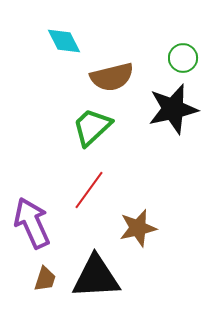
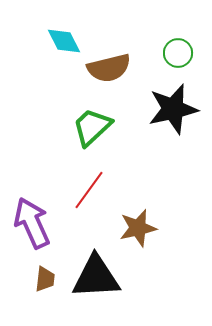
green circle: moved 5 px left, 5 px up
brown semicircle: moved 3 px left, 9 px up
brown trapezoid: rotated 12 degrees counterclockwise
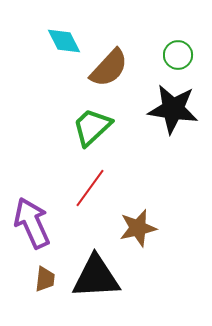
green circle: moved 2 px down
brown semicircle: rotated 33 degrees counterclockwise
black star: rotated 21 degrees clockwise
red line: moved 1 px right, 2 px up
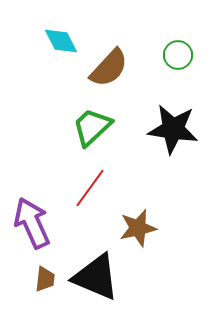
cyan diamond: moved 3 px left
black star: moved 20 px down
black triangle: rotated 26 degrees clockwise
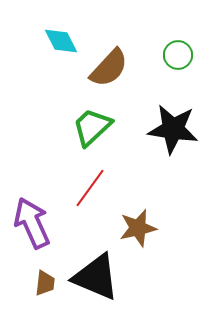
brown trapezoid: moved 4 px down
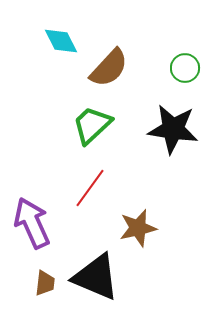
green circle: moved 7 px right, 13 px down
green trapezoid: moved 2 px up
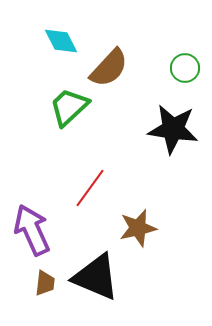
green trapezoid: moved 23 px left, 18 px up
purple arrow: moved 7 px down
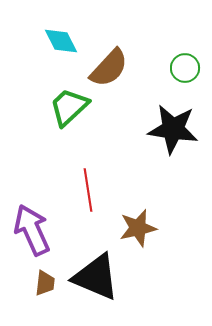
red line: moved 2 px left, 2 px down; rotated 45 degrees counterclockwise
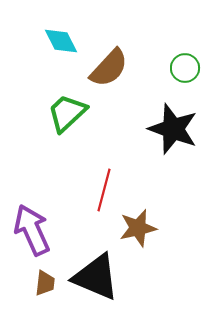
green trapezoid: moved 2 px left, 6 px down
black star: rotated 12 degrees clockwise
red line: moved 16 px right; rotated 24 degrees clockwise
